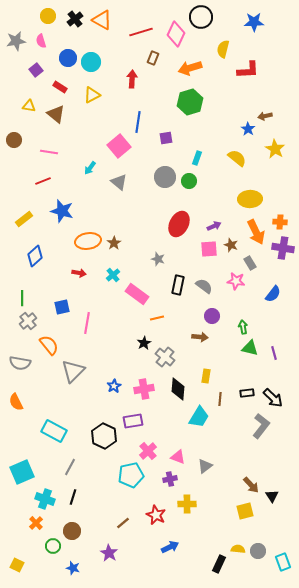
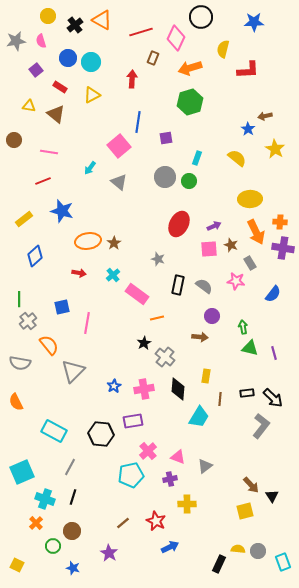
black cross at (75, 19): moved 6 px down
pink diamond at (176, 34): moved 4 px down
green line at (22, 298): moved 3 px left, 1 px down
black hexagon at (104, 436): moved 3 px left, 2 px up; rotated 20 degrees counterclockwise
red star at (156, 515): moved 6 px down
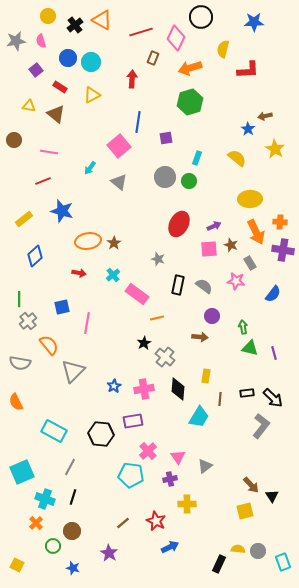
purple cross at (283, 248): moved 2 px down
pink triangle at (178, 457): rotated 35 degrees clockwise
cyan pentagon at (131, 475): rotated 20 degrees clockwise
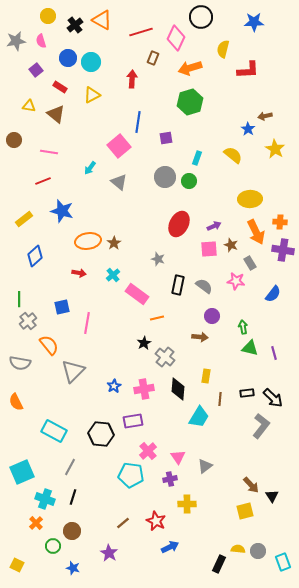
yellow semicircle at (237, 158): moved 4 px left, 3 px up
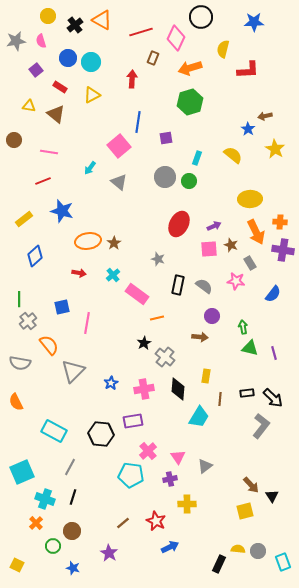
blue star at (114, 386): moved 3 px left, 3 px up
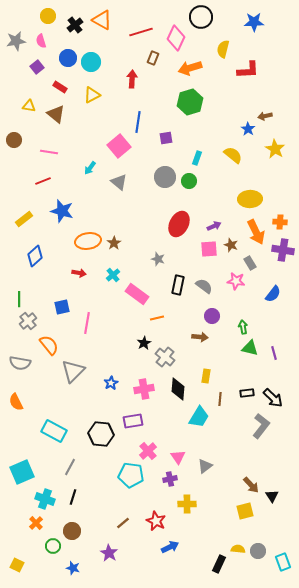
purple square at (36, 70): moved 1 px right, 3 px up
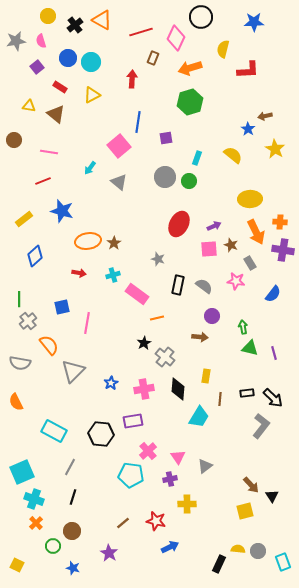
cyan cross at (113, 275): rotated 24 degrees clockwise
cyan cross at (45, 499): moved 11 px left
red star at (156, 521): rotated 12 degrees counterclockwise
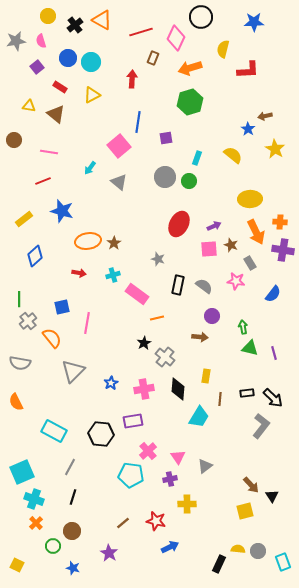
orange semicircle at (49, 345): moved 3 px right, 7 px up
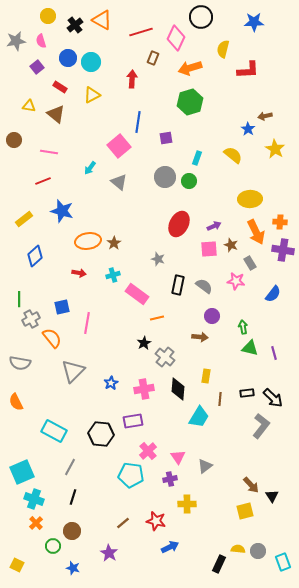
gray cross at (28, 321): moved 3 px right, 2 px up; rotated 12 degrees clockwise
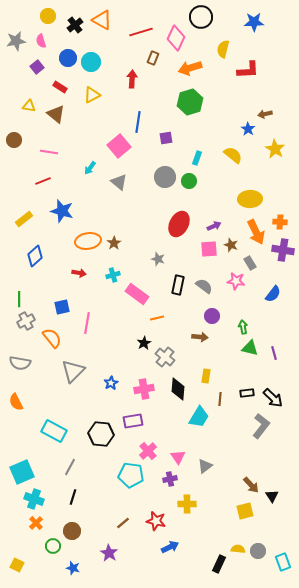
brown arrow at (265, 116): moved 2 px up
gray cross at (31, 319): moved 5 px left, 2 px down
